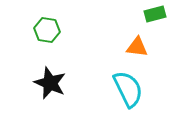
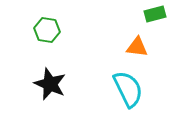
black star: moved 1 px down
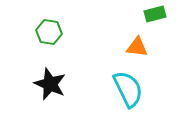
green hexagon: moved 2 px right, 2 px down
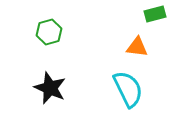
green hexagon: rotated 25 degrees counterclockwise
black star: moved 4 px down
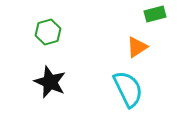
green hexagon: moved 1 px left
orange triangle: rotated 40 degrees counterclockwise
black star: moved 6 px up
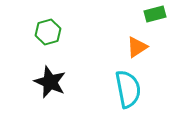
cyan semicircle: rotated 15 degrees clockwise
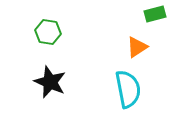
green hexagon: rotated 25 degrees clockwise
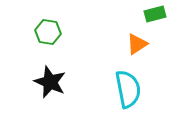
orange triangle: moved 3 px up
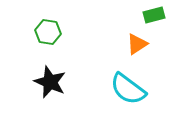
green rectangle: moved 1 px left, 1 px down
cyan semicircle: rotated 138 degrees clockwise
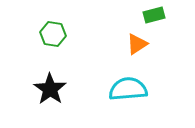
green hexagon: moved 5 px right, 2 px down
black star: moved 7 px down; rotated 12 degrees clockwise
cyan semicircle: rotated 138 degrees clockwise
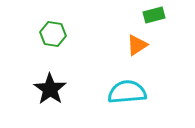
orange triangle: moved 1 px down
cyan semicircle: moved 1 px left, 3 px down
